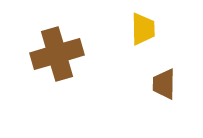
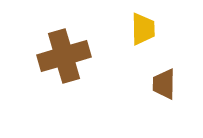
brown cross: moved 7 px right, 2 px down
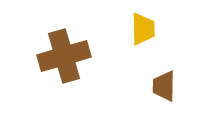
brown trapezoid: moved 2 px down
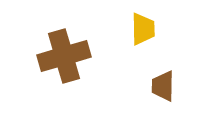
brown trapezoid: moved 1 px left
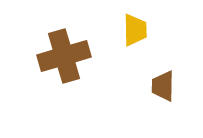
yellow trapezoid: moved 8 px left, 1 px down
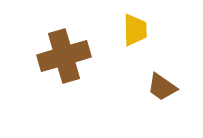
brown trapezoid: moved 1 px left, 1 px down; rotated 56 degrees counterclockwise
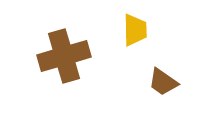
brown trapezoid: moved 1 px right, 5 px up
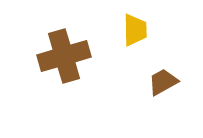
brown trapezoid: rotated 116 degrees clockwise
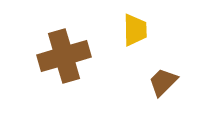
brown trapezoid: rotated 16 degrees counterclockwise
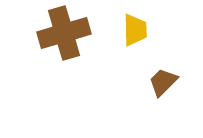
brown cross: moved 23 px up
